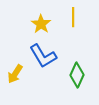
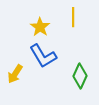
yellow star: moved 1 px left, 3 px down
green diamond: moved 3 px right, 1 px down
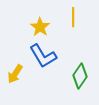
green diamond: rotated 10 degrees clockwise
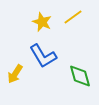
yellow line: rotated 54 degrees clockwise
yellow star: moved 2 px right, 5 px up; rotated 12 degrees counterclockwise
green diamond: rotated 50 degrees counterclockwise
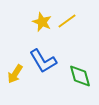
yellow line: moved 6 px left, 4 px down
blue L-shape: moved 5 px down
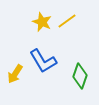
green diamond: rotated 35 degrees clockwise
